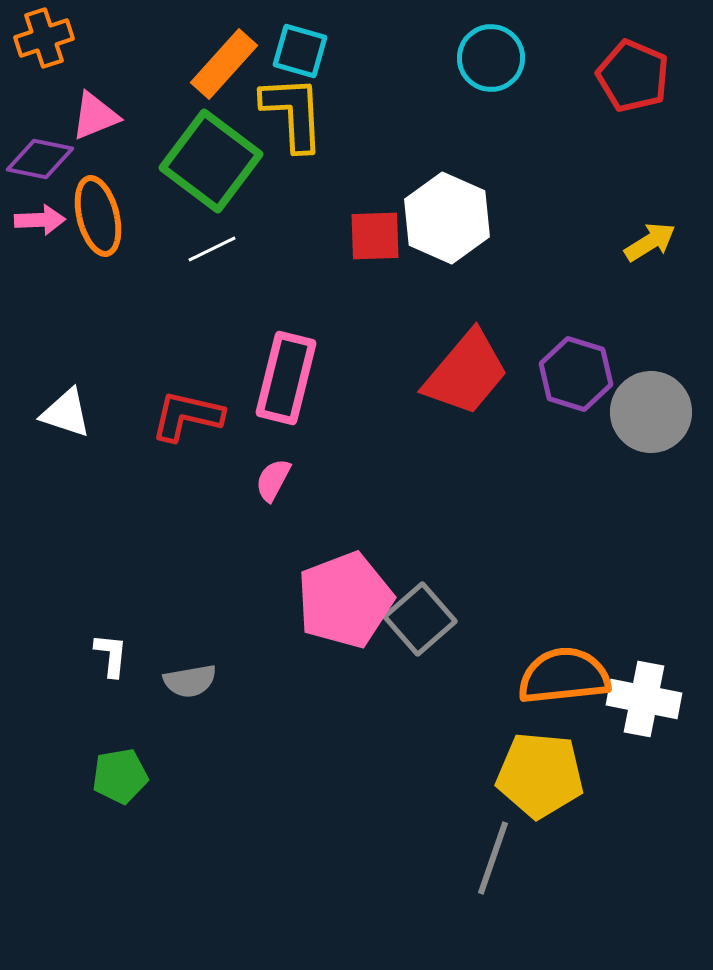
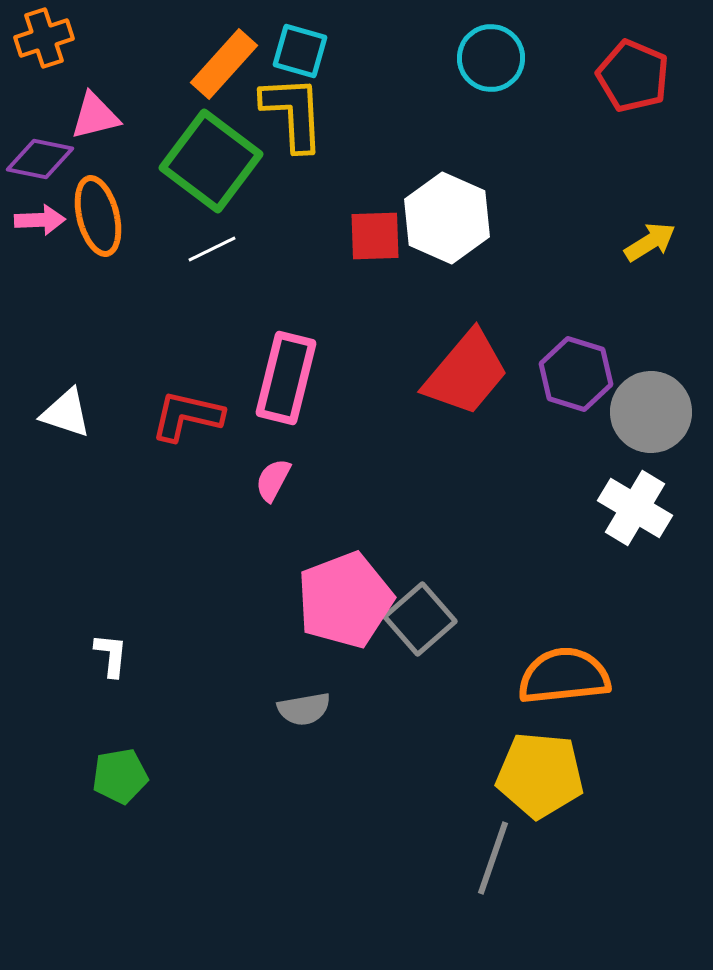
pink triangle: rotated 8 degrees clockwise
gray semicircle: moved 114 px right, 28 px down
white cross: moved 9 px left, 191 px up; rotated 20 degrees clockwise
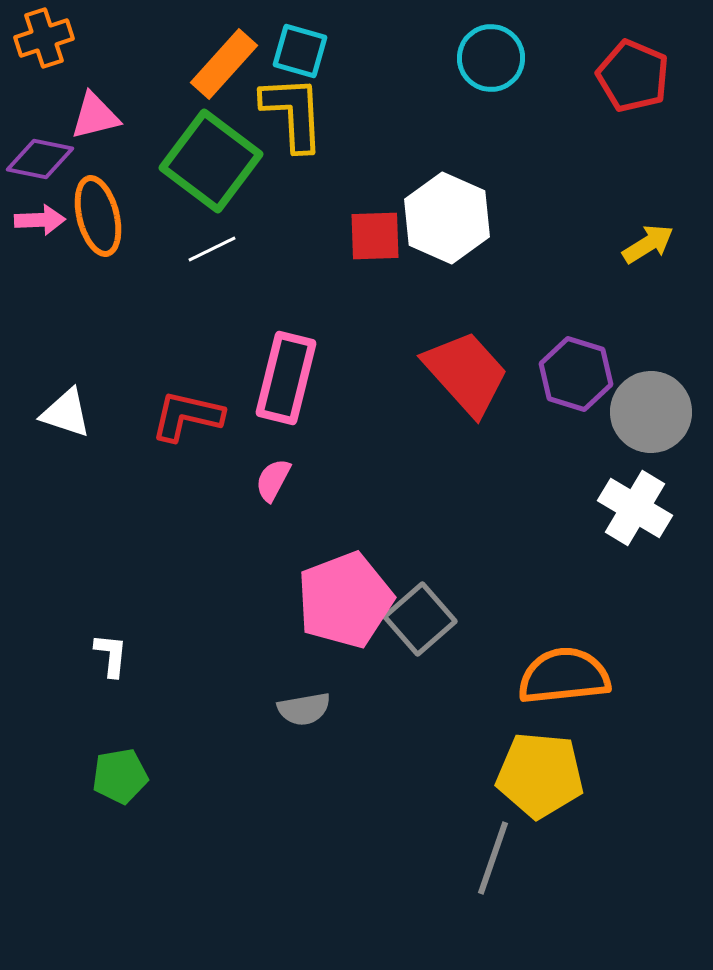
yellow arrow: moved 2 px left, 2 px down
red trapezoid: rotated 82 degrees counterclockwise
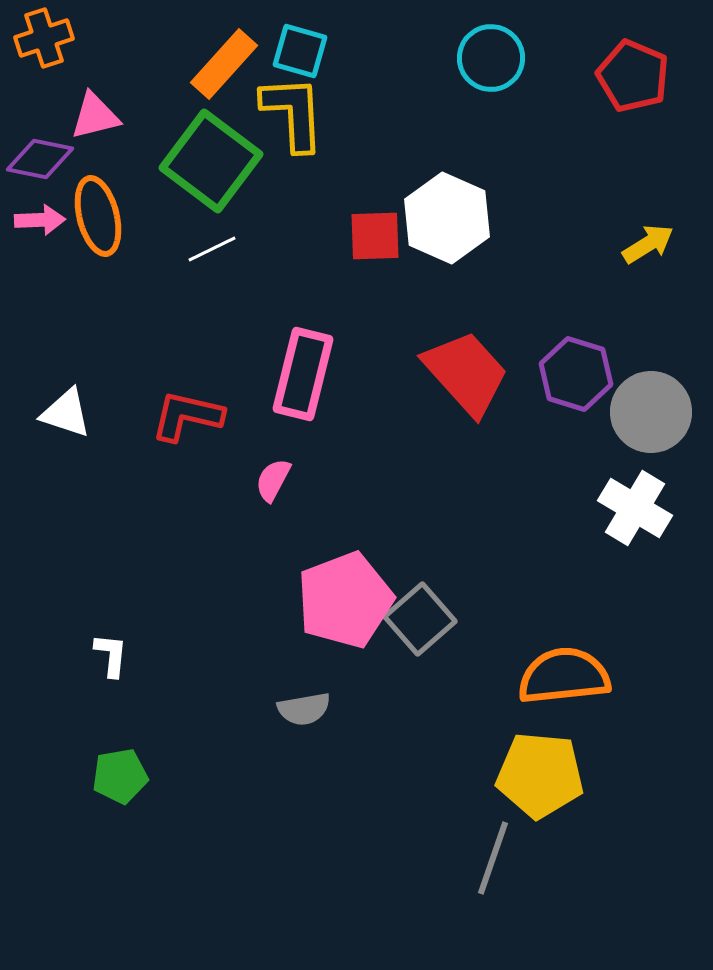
pink rectangle: moved 17 px right, 4 px up
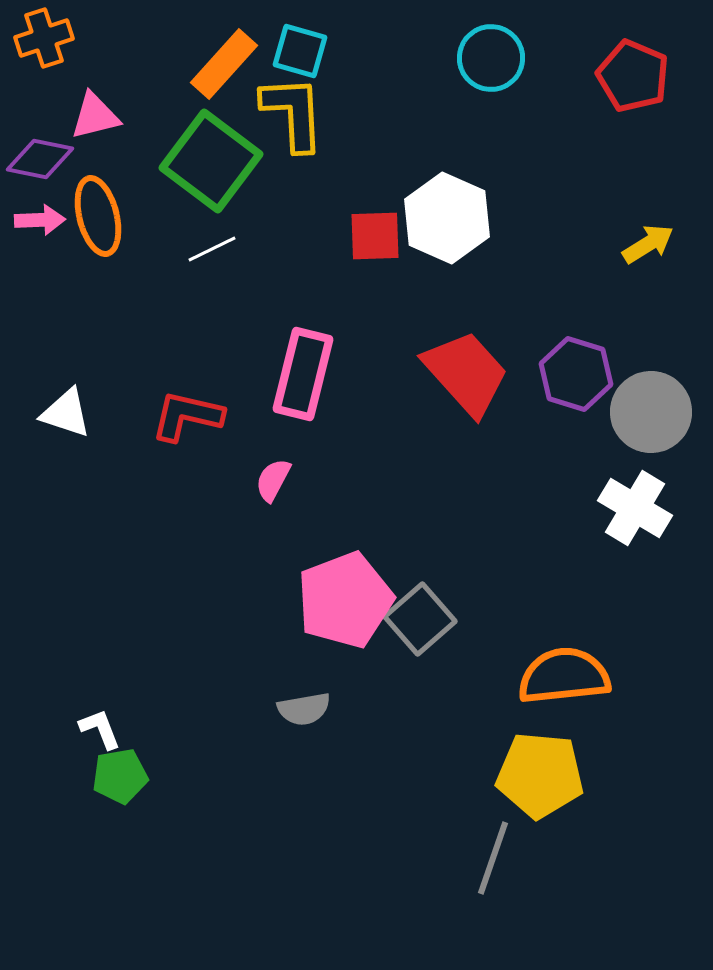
white L-shape: moved 11 px left, 74 px down; rotated 27 degrees counterclockwise
